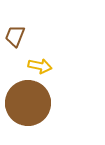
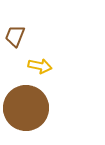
brown circle: moved 2 px left, 5 px down
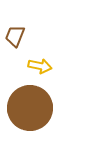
brown circle: moved 4 px right
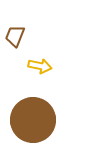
brown circle: moved 3 px right, 12 px down
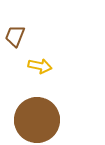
brown circle: moved 4 px right
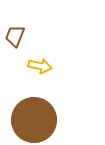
brown circle: moved 3 px left
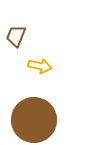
brown trapezoid: moved 1 px right
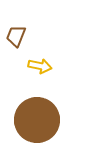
brown circle: moved 3 px right
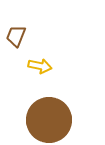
brown circle: moved 12 px right
